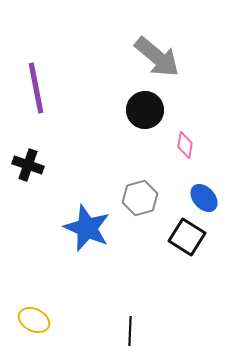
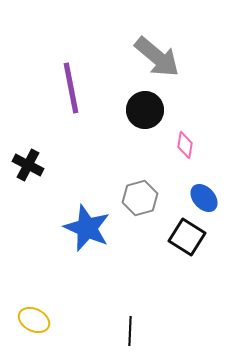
purple line: moved 35 px right
black cross: rotated 8 degrees clockwise
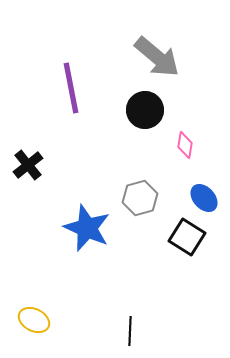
black cross: rotated 24 degrees clockwise
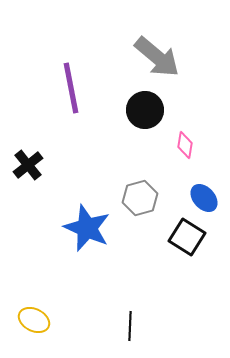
black line: moved 5 px up
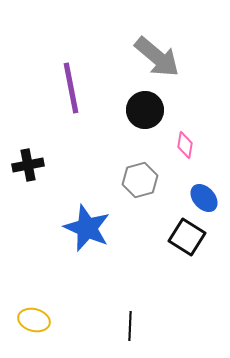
black cross: rotated 28 degrees clockwise
gray hexagon: moved 18 px up
yellow ellipse: rotated 12 degrees counterclockwise
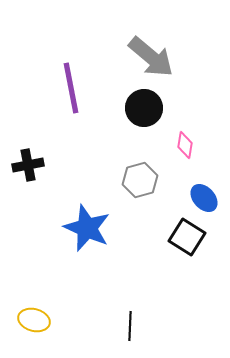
gray arrow: moved 6 px left
black circle: moved 1 px left, 2 px up
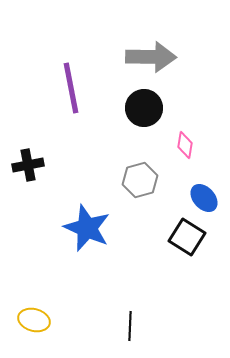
gray arrow: rotated 39 degrees counterclockwise
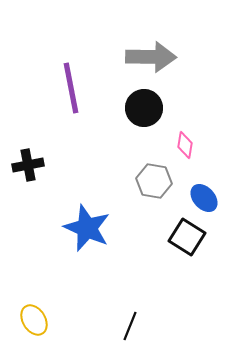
gray hexagon: moved 14 px right, 1 px down; rotated 24 degrees clockwise
yellow ellipse: rotated 44 degrees clockwise
black line: rotated 20 degrees clockwise
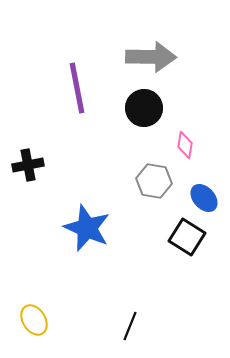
purple line: moved 6 px right
